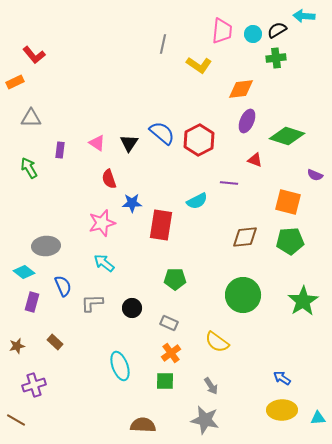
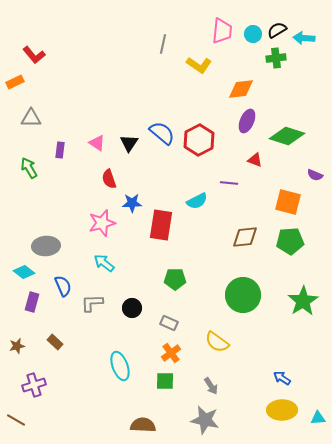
cyan arrow at (304, 16): moved 22 px down
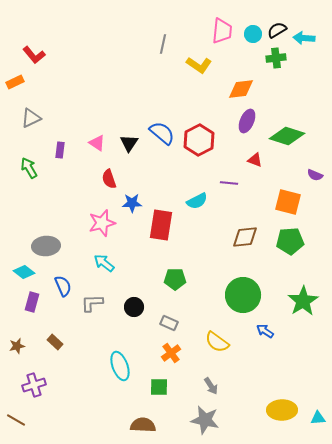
gray triangle at (31, 118): rotated 25 degrees counterclockwise
black circle at (132, 308): moved 2 px right, 1 px up
blue arrow at (282, 378): moved 17 px left, 47 px up
green square at (165, 381): moved 6 px left, 6 px down
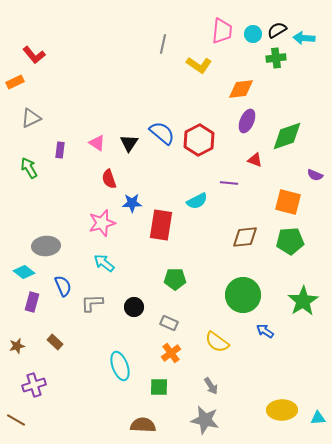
green diamond at (287, 136): rotated 36 degrees counterclockwise
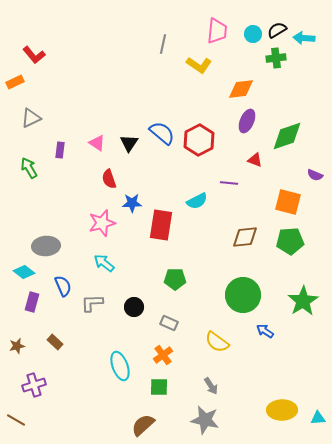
pink trapezoid at (222, 31): moved 5 px left
orange cross at (171, 353): moved 8 px left, 2 px down
brown semicircle at (143, 425): rotated 45 degrees counterclockwise
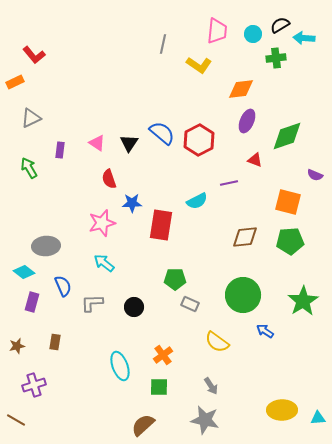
black semicircle at (277, 30): moved 3 px right, 5 px up
purple line at (229, 183): rotated 18 degrees counterclockwise
gray rectangle at (169, 323): moved 21 px right, 19 px up
brown rectangle at (55, 342): rotated 56 degrees clockwise
